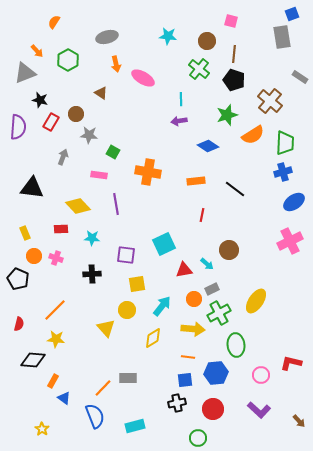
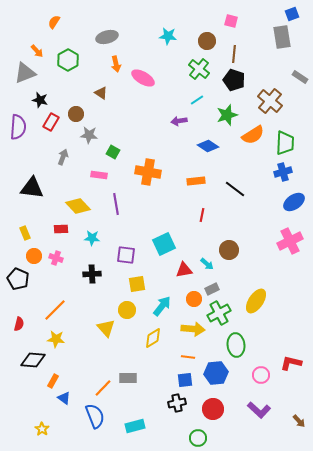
cyan line at (181, 99): moved 16 px right, 1 px down; rotated 56 degrees clockwise
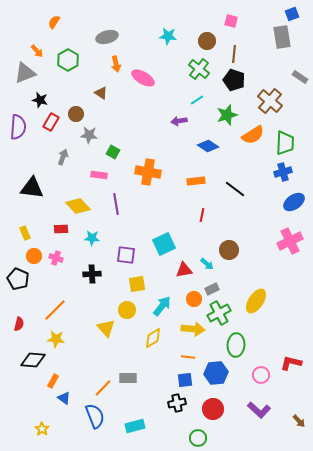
green ellipse at (236, 345): rotated 10 degrees clockwise
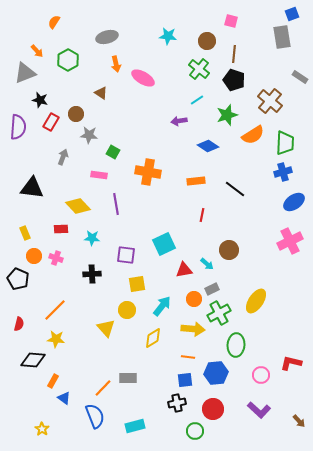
green circle at (198, 438): moved 3 px left, 7 px up
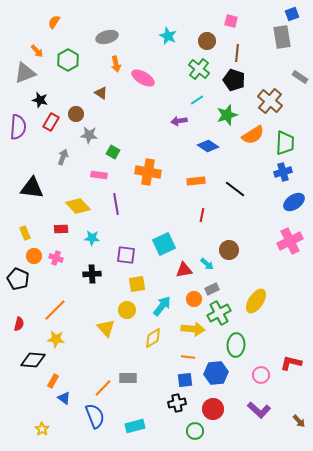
cyan star at (168, 36): rotated 18 degrees clockwise
brown line at (234, 54): moved 3 px right, 1 px up
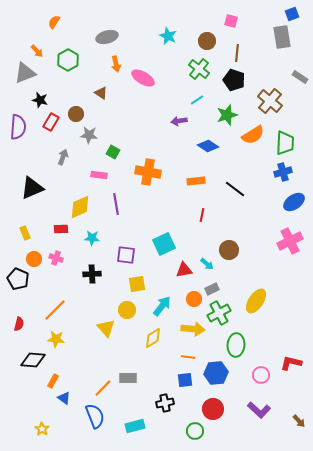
black triangle at (32, 188): rotated 30 degrees counterclockwise
yellow diamond at (78, 206): moved 2 px right, 1 px down; rotated 70 degrees counterclockwise
orange circle at (34, 256): moved 3 px down
black cross at (177, 403): moved 12 px left
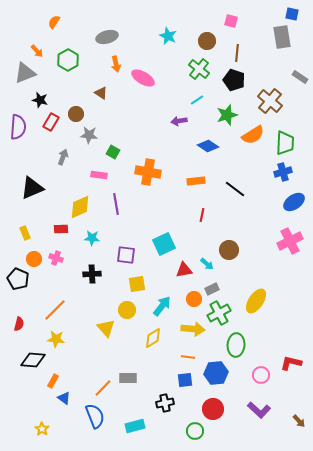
blue square at (292, 14): rotated 32 degrees clockwise
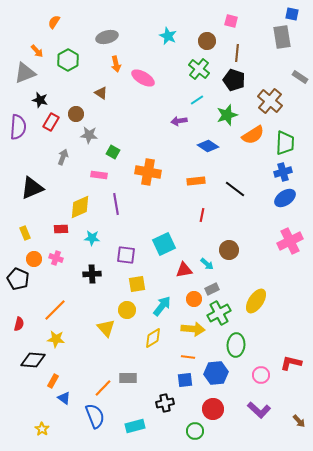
blue ellipse at (294, 202): moved 9 px left, 4 px up
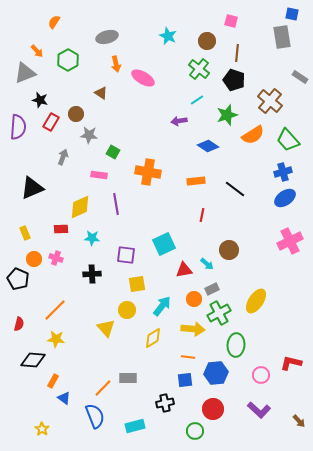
green trapezoid at (285, 143): moved 3 px right, 3 px up; rotated 135 degrees clockwise
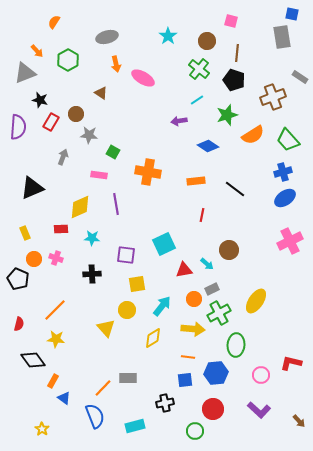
cyan star at (168, 36): rotated 12 degrees clockwise
brown cross at (270, 101): moved 3 px right, 4 px up; rotated 30 degrees clockwise
black diamond at (33, 360): rotated 50 degrees clockwise
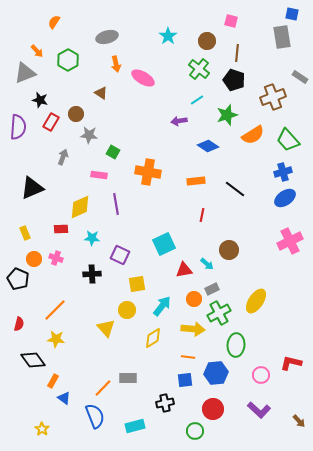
purple square at (126, 255): moved 6 px left; rotated 18 degrees clockwise
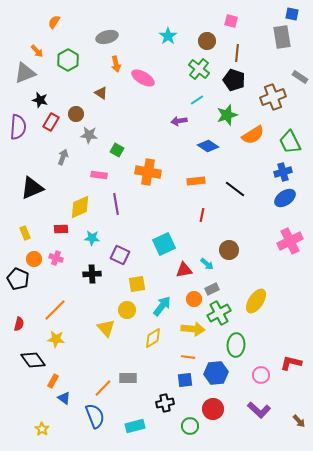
green trapezoid at (288, 140): moved 2 px right, 2 px down; rotated 15 degrees clockwise
green square at (113, 152): moved 4 px right, 2 px up
green circle at (195, 431): moved 5 px left, 5 px up
